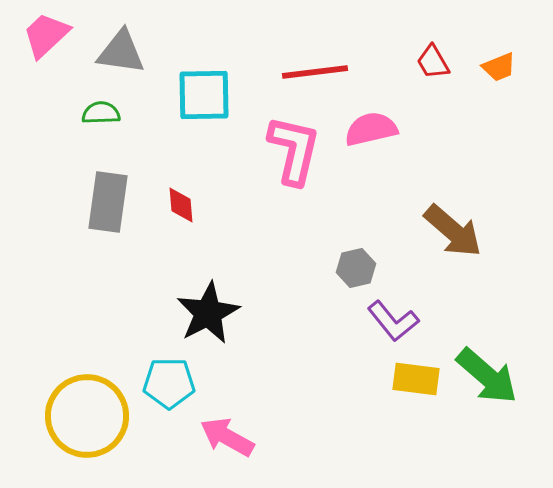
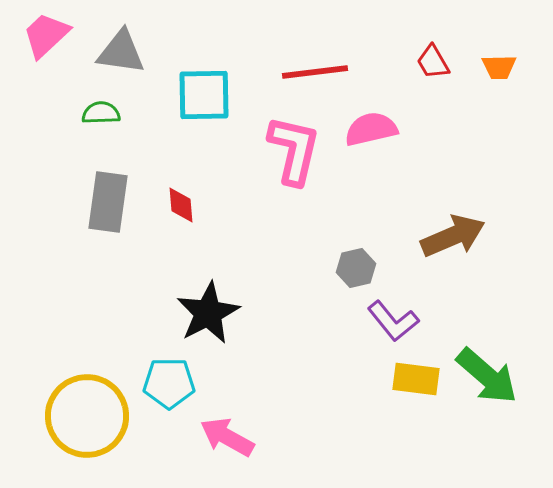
orange trapezoid: rotated 21 degrees clockwise
brown arrow: moved 5 px down; rotated 64 degrees counterclockwise
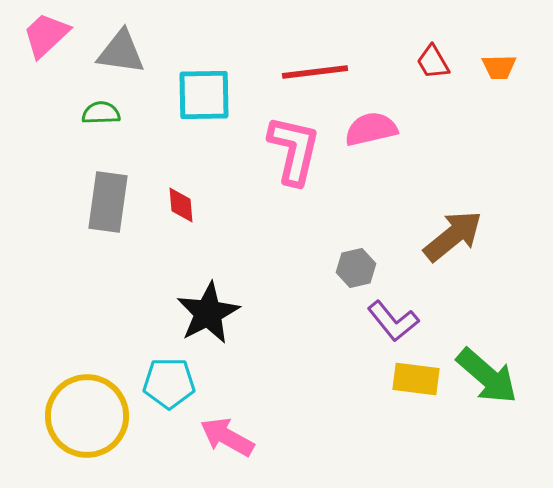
brown arrow: rotated 16 degrees counterclockwise
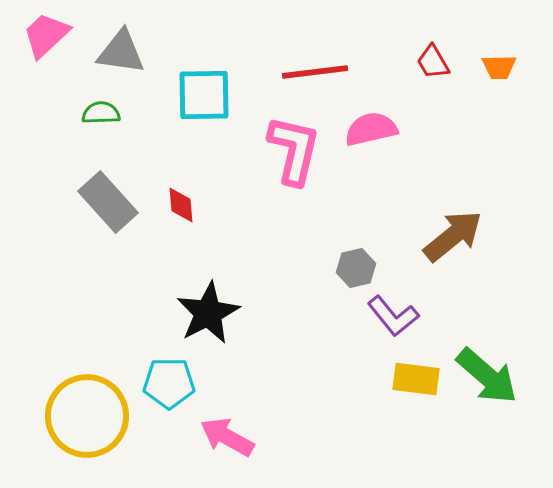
gray rectangle: rotated 50 degrees counterclockwise
purple L-shape: moved 5 px up
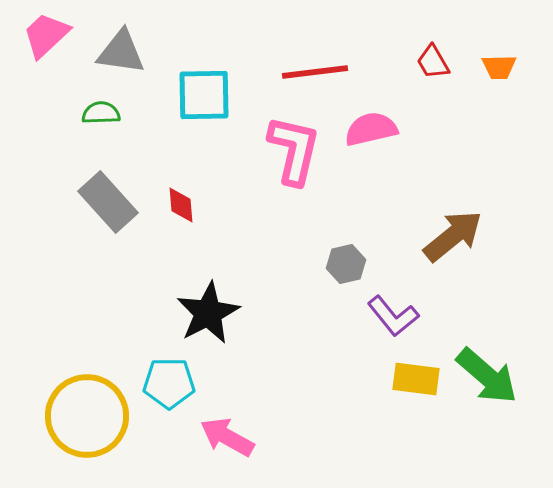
gray hexagon: moved 10 px left, 4 px up
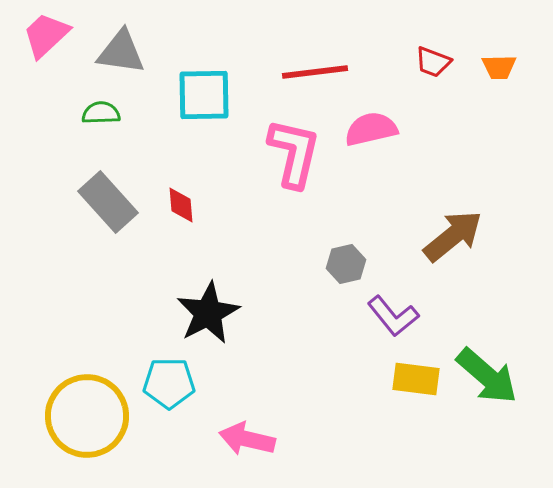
red trapezoid: rotated 39 degrees counterclockwise
pink L-shape: moved 3 px down
pink arrow: moved 20 px right, 2 px down; rotated 16 degrees counterclockwise
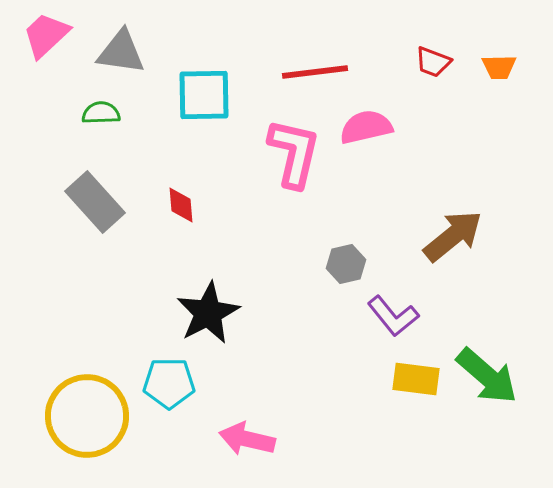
pink semicircle: moved 5 px left, 2 px up
gray rectangle: moved 13 px left
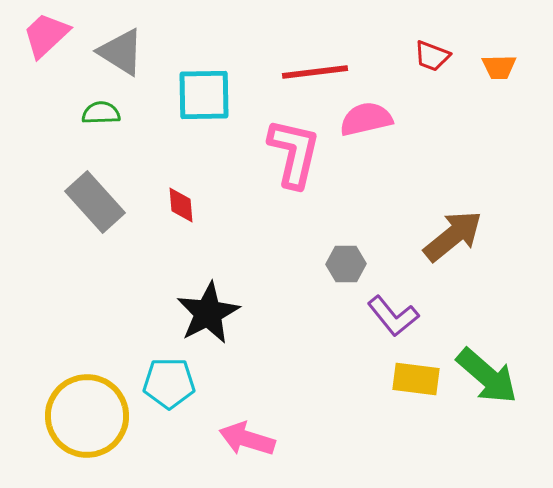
gray triangle: rotated 24 degrees clockwise
red trapezoid: moved 1 px left, 6 px up
pink semicircle: moved 8 px up
gray hexagon: rotated 12 degrees clockwise
pink arrow: rotated 4 degrees clockwise
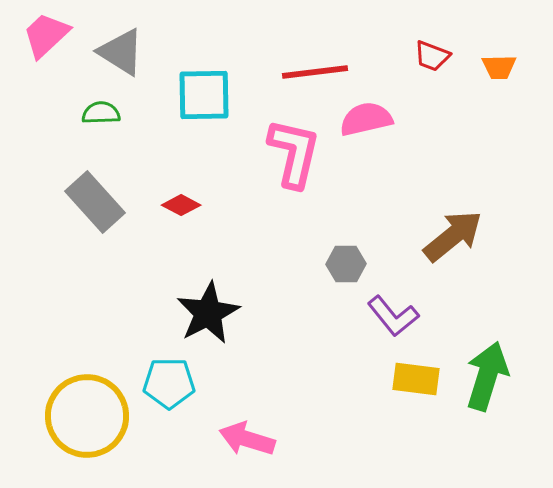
red diamond: rotated 57 degrees counterclockwise
green arrow: rotated 114 degrees counterclockwise
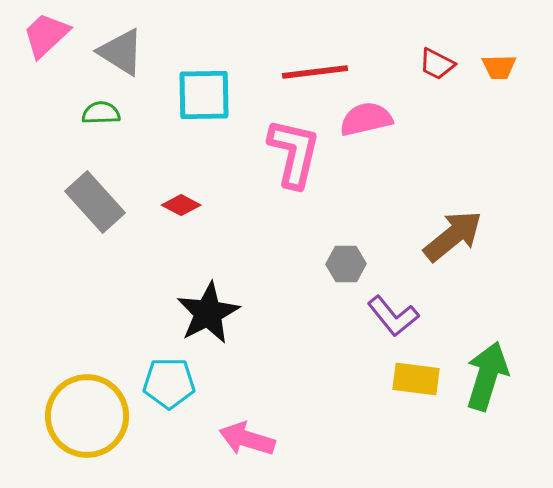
red trapezoid: moved 5 px right, 8 px down; rotated 6 degrees clockwise
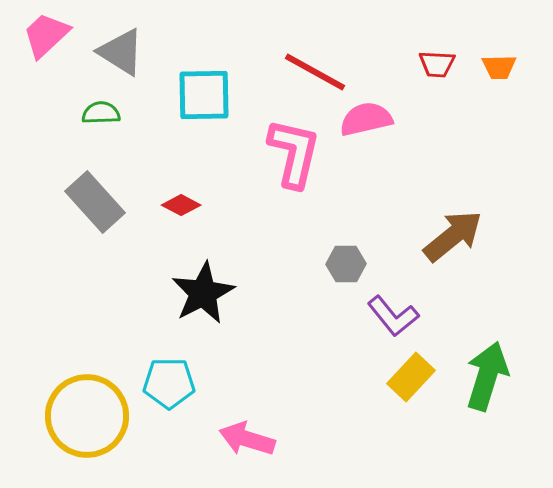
red trapezoid: rotated 24 degrees counterclockwise
red line: rotated 36 degrees clockwise
black star: moved 5 px left, 20 px up
yellow rectangle: moved 5 px left, 2 px up; rotated 54 degrees counterclockwise
